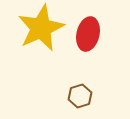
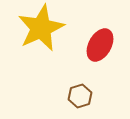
red ellipse: moved 12 px right, 11 px down; rotated 16 degrees clockwise
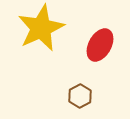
brown hexagon: rotated 10 degrees counterclockwise
